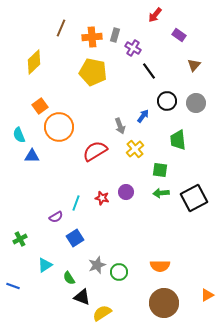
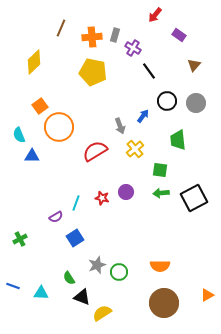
cyan triangle: moved 4 px left, 28 px down; rotated 35 degrees clockwise
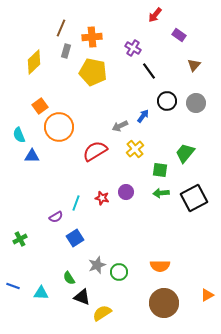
gray rectangle: moved 49 px left, 16 px down
gray arrow: rotated 84 degrees clockwise
green trapezoid: moved 7 px right, 13 px down; rotated 45 degrees clockwise
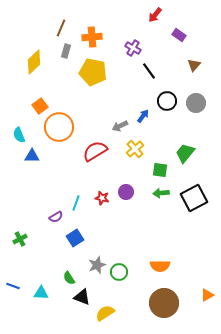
yellow semicircle: moved 3 px right
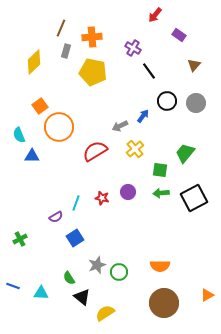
purple circle: moved 2 px right
black triangle: rotated 18 degrees clockwise
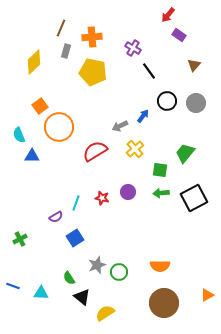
red arrow: moved 13 px right
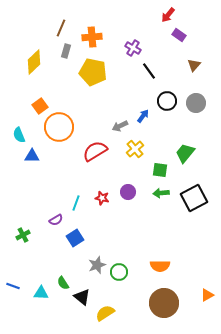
purple semicircle: moved 3 px down
green cross: moved 3 px right, 4 px up
green semicircle: moved 6 px left, 5 px down
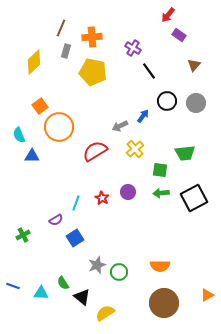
green trapezoid: rotated 135 degrees counterclockwise
red star: rotated 16 degrees clockwise
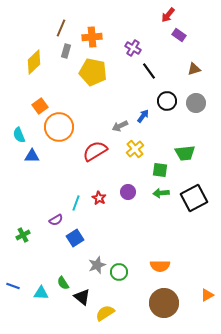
brown triangle: moved 4 px down; rotated 32 degrees clockwise
red star: moved 3 px left
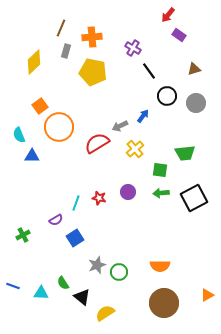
black circle: moved 5 px up
red semicircle: moved 2 px right, 8 px up
red star: rotated 16 degrees counterclockwise
